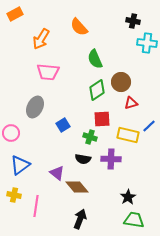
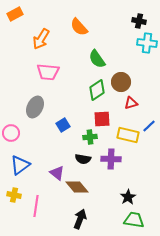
black cross: moved 6 px right
green semicircle: moved 2 px right; rotated 12 degrees counterclockwise
green cross: rotated 24 degrees counterclockwise
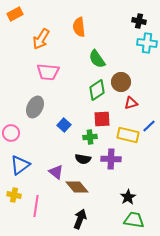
orange semicircle: rotated 36 degrees clockwise
blue square: moved 1 px right; rotated 16 degrees counterclockwise
purple triangle: moved 1 px left, 1 px up
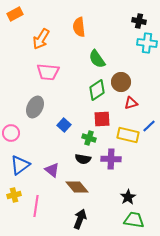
green cross: moved 1 px left, 1 px down; rotated 24 degrees clockwise
purple triangle: moved 4 px left, 2 px up
yellow cross: rotated 24 degrees counterclockwise
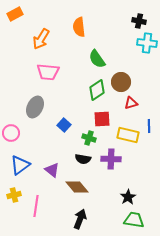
blue line: rotated 48 degrees counterclockwise
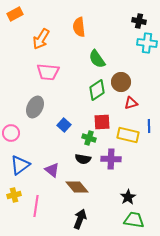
red square: moved 3 px down
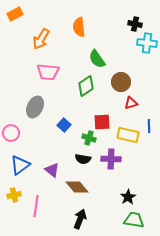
black cross: moved 4 px left, 3 px down
green diamond: moved 11 px left, 4 px up
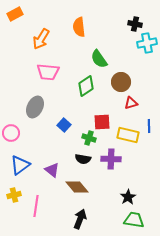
cyan cross: rotated 18 degrees counterclockwise
green semicircle: moved 2 px right
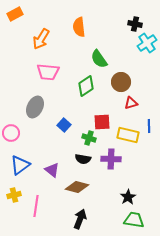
cyan cross: rotated 24 degrees counterclockwise
brown diamond: rotated 35 degrees counterclockwise
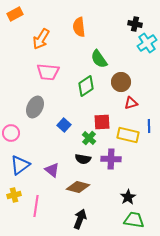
green cross: rotated 24 degrees clockwise
brown diamond: moved 1 px right
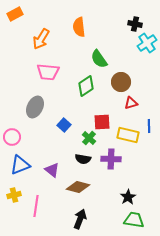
pink circle: moved 1 px right, 4 px down
blue triangle: rotated 15 degrees clockwise
